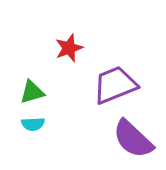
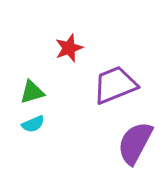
cyan semicircle: rotated 20 degrees counterclockwise
purple semicircle: moved 2 px right, 4 px down; rotated 75 degrees clockwise
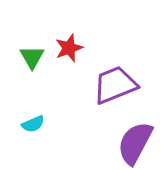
green triangle: moved 35 px up; rotated 44 degrees counterclockwise
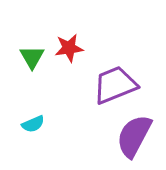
red star: rotated 12 degrees clockwise
purple semicircle: moved 1 px left, 7 px up
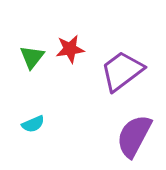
red star: moved 1 px right, 1 px down
green triangle: rotated 8 degrees clockwise
purple trapezoid: moved 7 px right, 14 px up; rotated 15 degrees counterclockwise
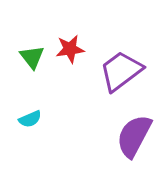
green triangle: rotated 16 degrees counterclockwise
purple trapezoid: moved 1 px left
cyan semicircle: moved 3 px left, 5 px up
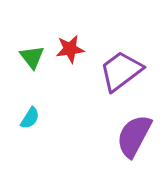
cyan semicircle: moved 1 px up; rotated 35 degrees counterclockwise
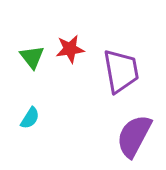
purple trapezoid: rotated 117 degrees clockwise
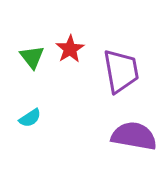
red star: rotated 24 degrees counterclockwise
cyan semicircle: rotated 25 degrees clockwise
purple semicircle: rotated 72 degrees clockwise
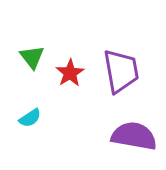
red star: moved 24 px down
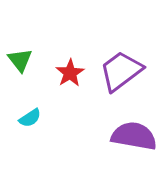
green triangle: moved 12 px left, 3 px down
purple trapezoid: rotated 117 degrees counterclockwise
